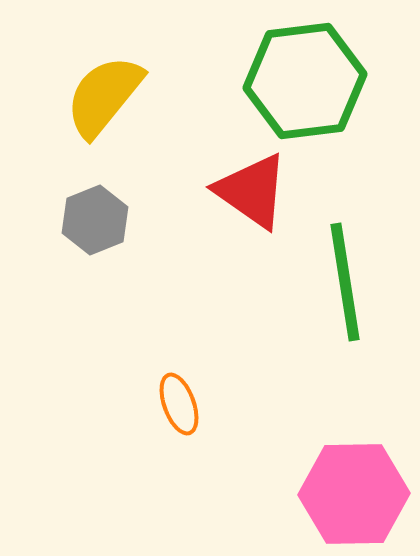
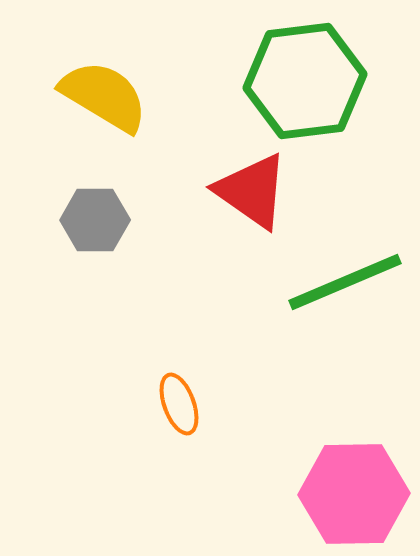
yellow semicircle: rotated 82 degrees clockwise
gray hexagon: rotated 22 degrees clockwise
green line: rotated 76 degrees clockwise
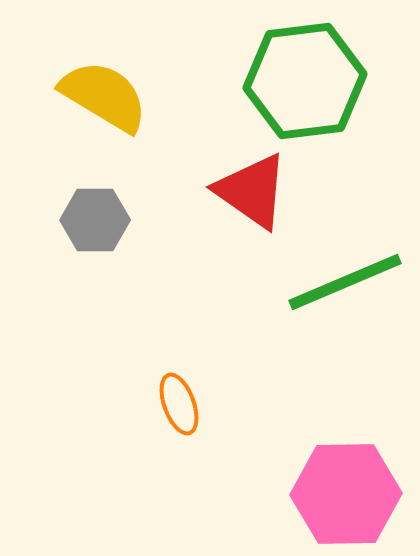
pink hexagon: moved 8 px left
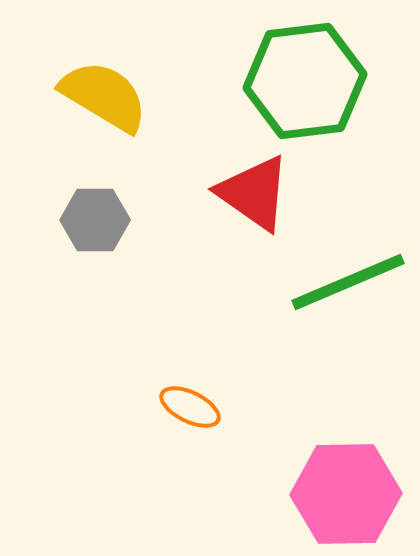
red triangle: moved 2 px right, 2 px down
green line: moved 3 px right
orange ellipse: moved 11 px right, 3 px down; rotated 44 degrees counterclockwise
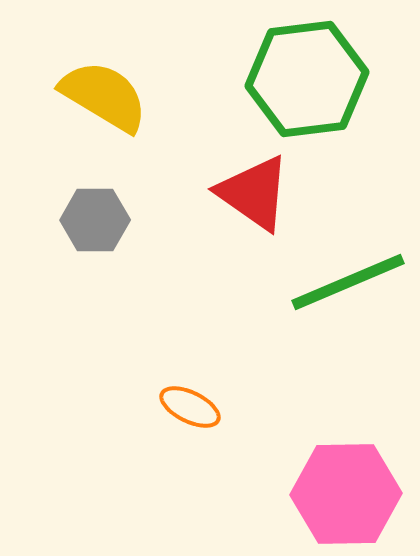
green hexagon: moved 2 px right, 2 px up
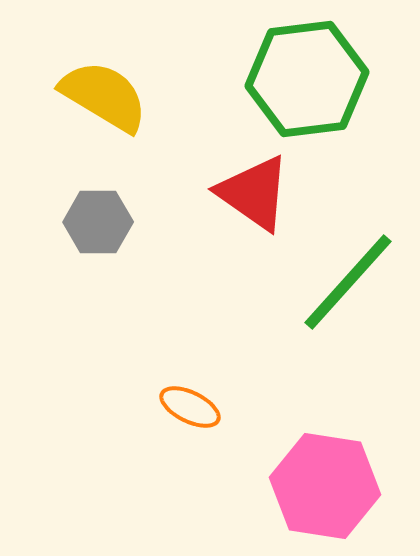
gray hexagon: moved 3 px right, 2 px down
green line: rotated 25 degrees counterclockwise
pink hexagon: moved 21 px left, 8 px up; rotated 10 degrees clockwise
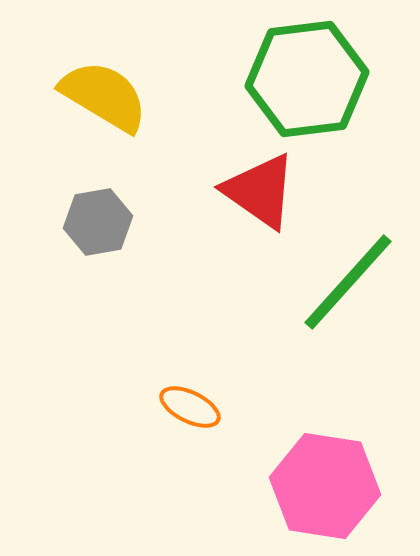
red triangle: moved 6 px right, 2 px up
gray hexagon: rotated 10 degrees counterclockwise
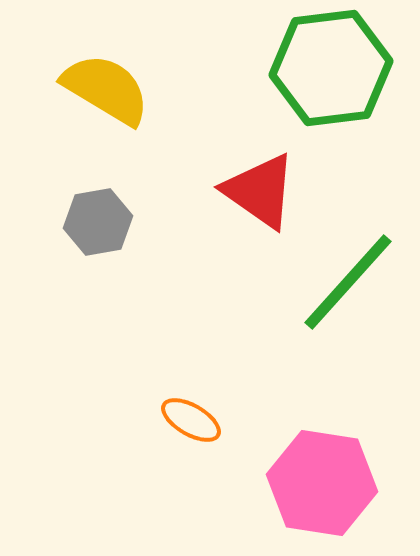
green hexagon: moved 24 px right, 11 px up
yellow semicircle: moved 2 px right, 7 px up
orange ellipse: moved 1 px right, 13 px down; rotated 4 degrees clockwise
pink hexagon: moved 3 px left, 3 px up
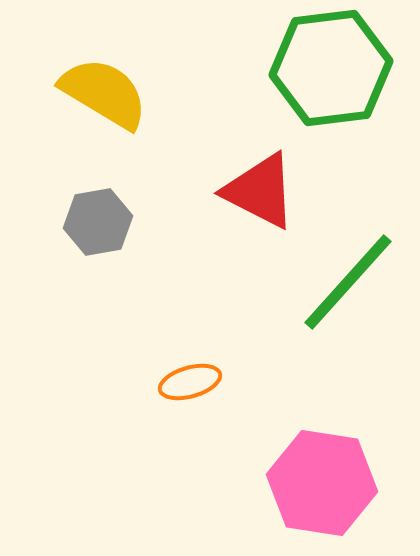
yellow semicircle: moved 2 px left, 4 px down
red triangle: rotated 8 degrees counterclockwise
orange ellipse: moved 1 px left, 38 px up; rotated 46 degrees counterclockwise
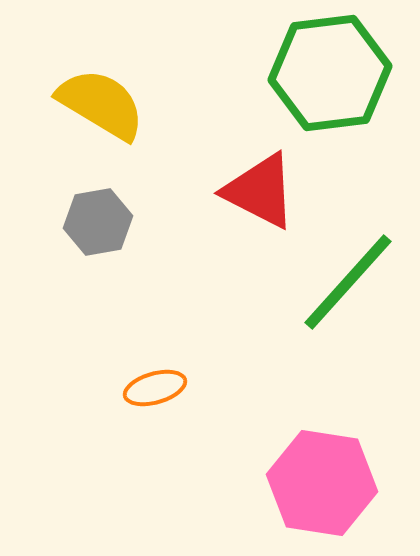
green hexagon: moved 1 px left, 5 px down
yellow semicircle: moved 3 px left, 11 px down
orange ellipse: moved 35 px left, 6 px down
